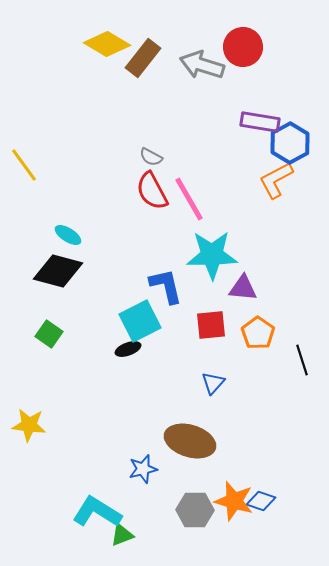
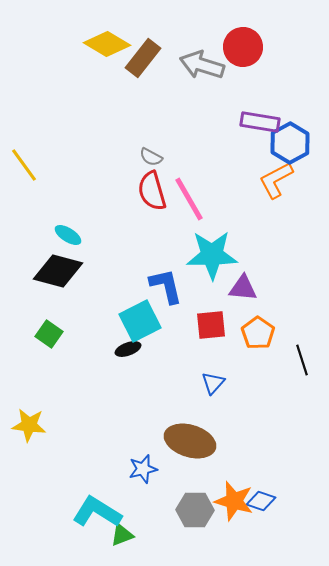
red semicircle: rotated 12 degrees clockwise
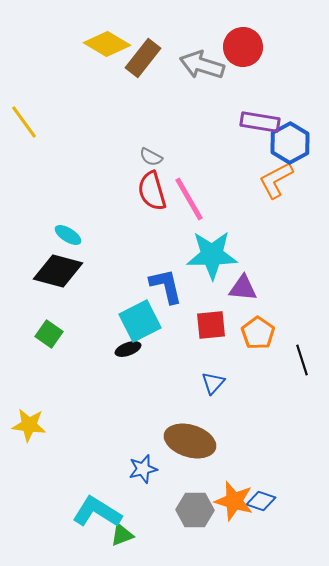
yellow line: moved 43 px up
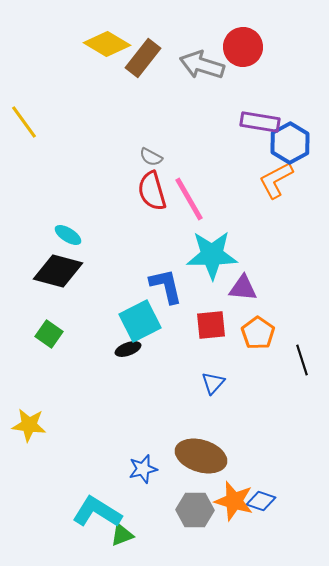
brown ellipse: moved 11 px right, 15 px down
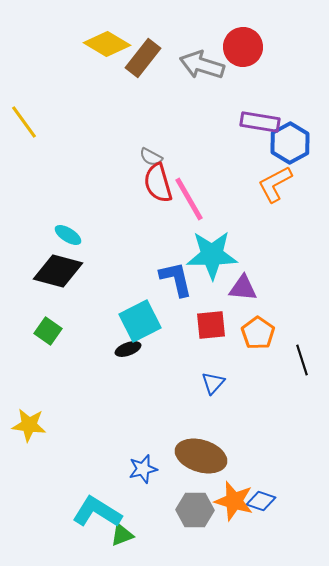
orange L-shape: moved 1 px left, 4 px down
red semicircle: moved 6 px right, 8 px up
blue L-shape: moved 10 px right, 7 px up
green square: moved 1 px left, 3 px up
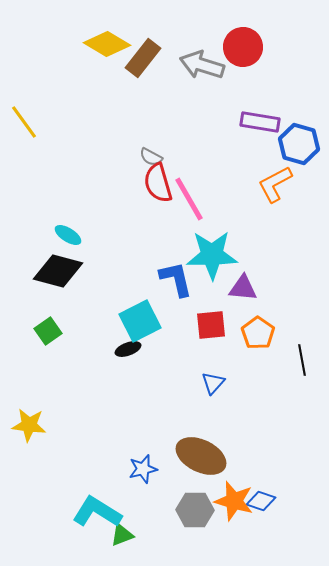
blue hexagon: moved 9 px right, 1 px down; rotated 15 degrees counterclockwise
green square: rotated 20 degrees clockwise
black line: rotated 8 degrees clockwise
brown ellipse: rotated 9 degrees clockwise
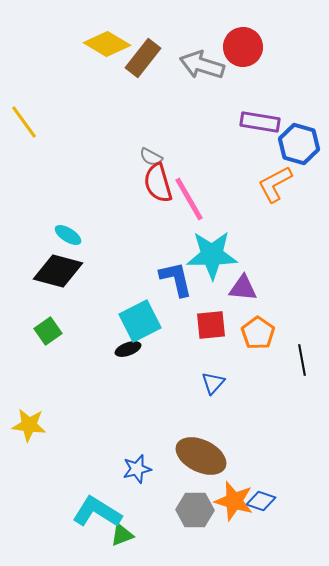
blue star: moved 6 px left
